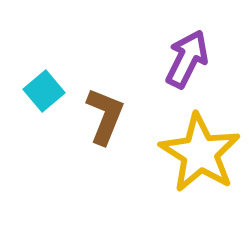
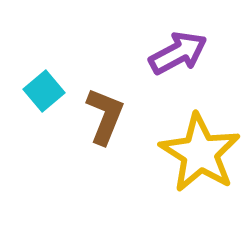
purple arrow: moved 9 px left, 6 px up; rotated 36 degrees clockwise
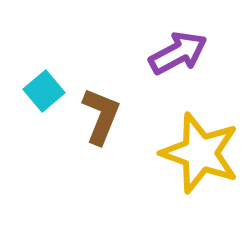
brown L-shape: moved 4 px left
yellow star: rotated 12 degrees counterclockwise
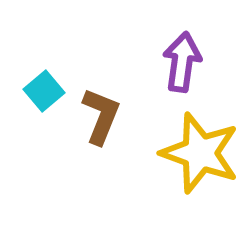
purple arrow: moved 4 px right, 9 px down; rotated 54 degrees counterclockwise
